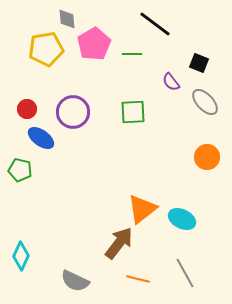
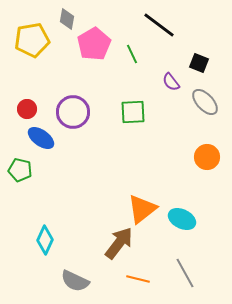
gray diamond: rotated 15 degrees clockwise
black line: moved 4 px right, 1 px down
yellow pentagon: moved 14 px left, 9 px up
green line: rotated 66 degrees clockwise
cyan diamond: moved 24 px right, 16 px up
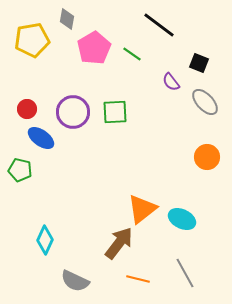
pink pentagon: moved 4 px down
green line: rotated 30 degrees counterclockwise
green square: moved 18 px left
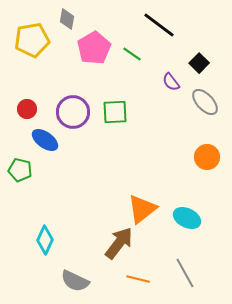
black square: rotated 24 degrees clockwise
blue ellipse: moved 4 px right, 2 px down
cyan ellipse: moved 5 px right, 1 px up
